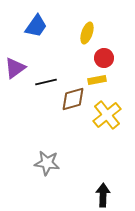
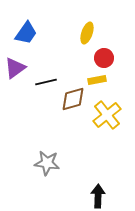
blue trapezoid: moved 10 px left, 7 px down
black arrow: moved 5 px left, 1 px down
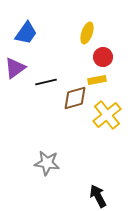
red circle: moved 1 px left, 1 px up
brown diamond: moved 2 px right, 1 px up
black arrow: rotated 30 degrees counterclockwise
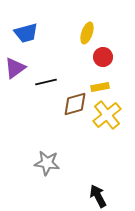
blue trapezoid: rotated 40 degrees clockwise
yellow rectangle: moved 3 px right, 7 px down
brown diamond: moved 6 px down
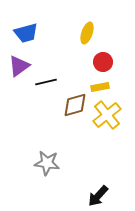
red circle: moved 5 px down
purple triangle: moved 4 px right, 2 px up
brown diamond: moved 1 px down
black arrow: rotated 110 degrees counterclockwise
